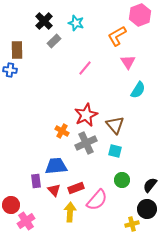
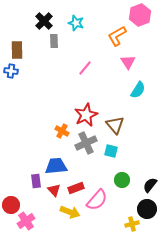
gray rectangle: rotated 48 degrees counterclockwise
blue cross: moved 1 px right, 1 px down
cyan square: moved 4 px left
yellow arrow: rotated 108 degrees clockwise
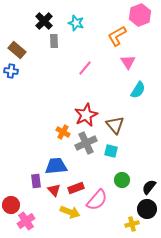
brown rectangle: rotated 48 degrees counterclockwise
orange cross: moved 1 px right, 1 px down
black semicircle: moved 1 px left, 2 px down
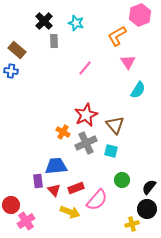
purple rectangle: moved 2 px right
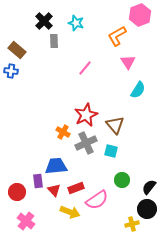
pink semicircle: rotated 15 degrees clockwise
red circle: moved 6 px right, 13 px up
pink cross: rotated 18 degrees counterclockwise
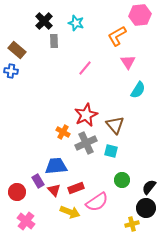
pink hexagon: rotated 15 degrees clockwise
purple rectangle: rotated 24 degrees counterclockwise
pink semicircle: moved 2 px down
black circle: moved 1 px left, 1 px up
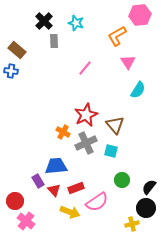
red circle: moved 2 px left, 9 px down
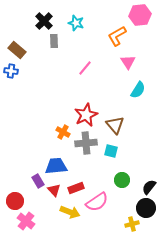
gray cross: rotated 20 degrees clockwise
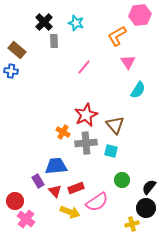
black cross: moved 1 px down
pink line: moved 1 px left, 1 px up
red triangle: moved 1 px right, 1 px down
pink cross: moved 2 px up
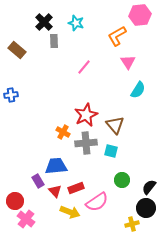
blue cross: moved 24 px down; rotated 16 degrees counterclockwise
